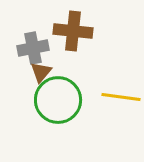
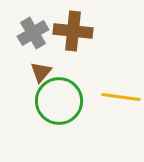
gray cross: moved 15 px up; rotated 20 degrees counterclockwise
green circle: moved 1 px right, 1 px down
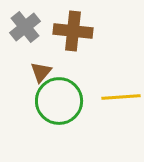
gray cross: moved 8 px left, 6 px up; rotated 8 degrees counterclockwise
yellow line: rotated 12 degrees counterclockwise
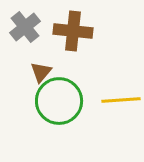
yellow line: moved 3 px down
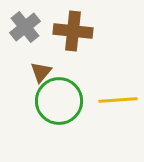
yellow line: moved 3 px left
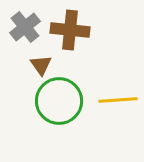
brown cross: moved 3 px left, 1 px up
brown triangle: moved 7 px up; rotated 15 degrees counterclockwise
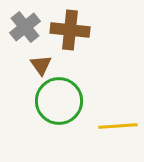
yellow line: moved 26 px down
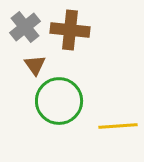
brown triangle: moved 6 px left
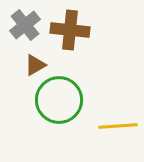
gray cross: moved 2 px up
brown triangle: rotated 35 degrees clockwise
green circle: moved 1 px up
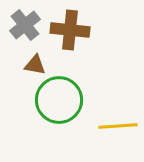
brown triangle: rotated 40 degrees clockwise
